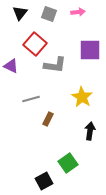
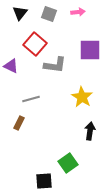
brown rectangle: moved 29 px left, 4 px down
black square: rotated 24 degrees clockwise
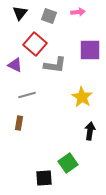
gray square: moved 2 px down
purple triangle: moved 4 px right, 1 px up
gray line: moved 4 px left, 4 px up
brown rectangle: rotated 16 degrees counterclockwise
black square: moved 3 px up
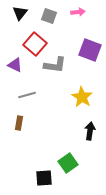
purple square: rotated 20 degrees clockwise
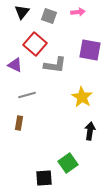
black triangle: moved 2 px right, 1 px up
purple square: rotated 10 degrees counterclockwise
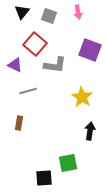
pink arrow: rotated 88 degrees clockwise
purple square: rotated 10 degrees clockwise
gray line: moved 1 px right, 4 px up
green square: rotated 24 degrees clockwise
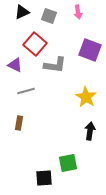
black triangle: rotated 28 degrees clockwise
gray line: moved 2 px left
yellow star: moved 4 px right
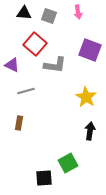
black triangle: moved 2 px right, 1 px down; rotated 28 degrees clockwise
purple triangle: moved 3 px left
green square: rotated 18 degrees counterclockwise
